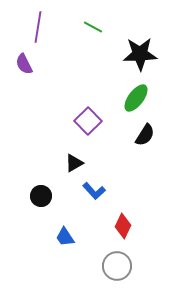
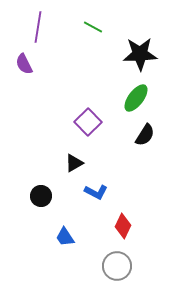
purple square: moved 1 px down
blue L-shape: moved 2 px right, 1 px down; rotated 20 degrees counterclockwise
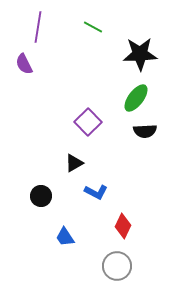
black semicircle: moved 4 px up; rotated 55 degrees clockwise
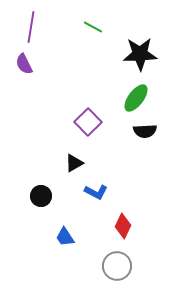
purple line: moved 7 px left
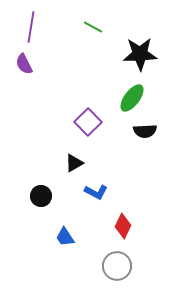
green ellipse: moved 4 px left
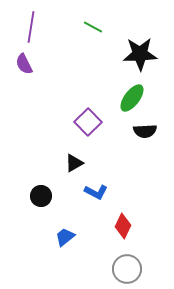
blue trapezoid: rotated 85 degrees clockwise
gray circle: moved 10 px right, 3 px down
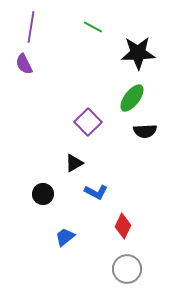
black star: moved 2 px left, 1 px up
black circle: moved 2 px right, 2 px up
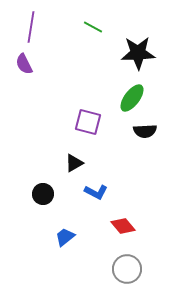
purple square: rotated 32 degrees counterclockwise
red diamond: rotated 65 degrees counterclockwise
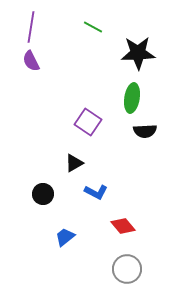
purple semicircle: moved 7 px right, 3 px up
green ellipse: rotated 28 degrees counterclockwise
purple square: rotated 20 degrees clockwise
